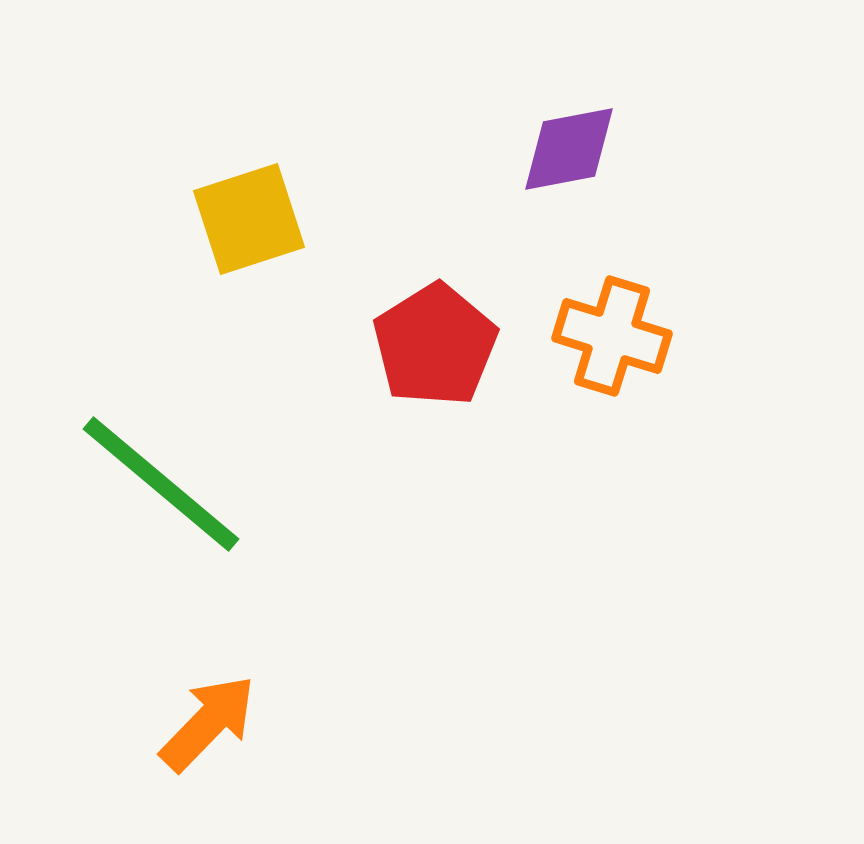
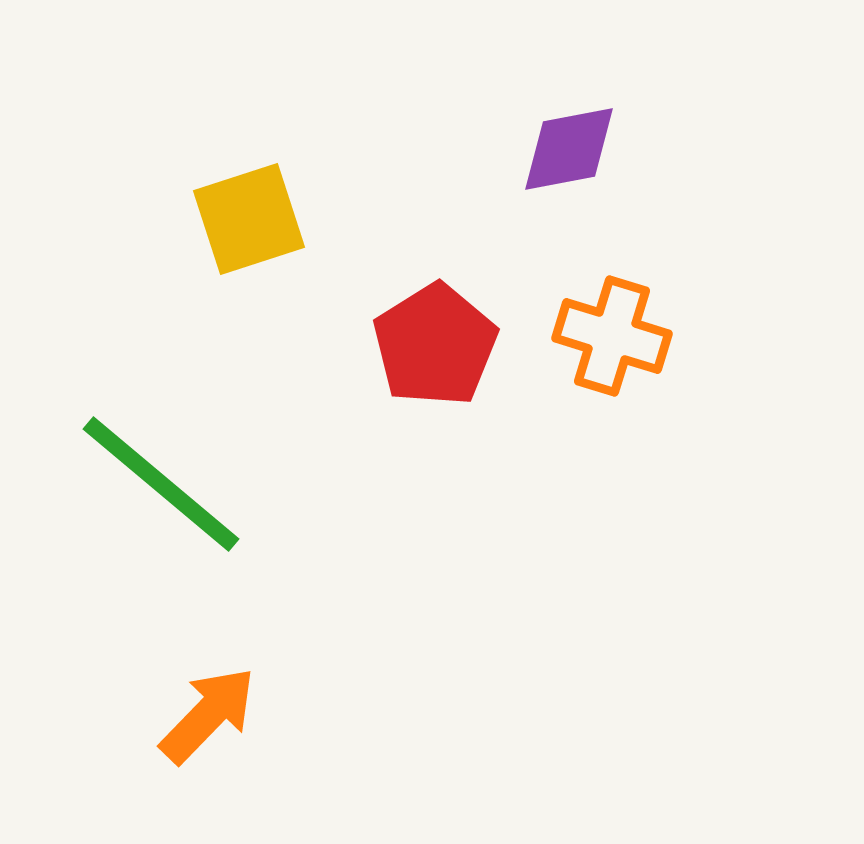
orange arrow: moved 8 px up
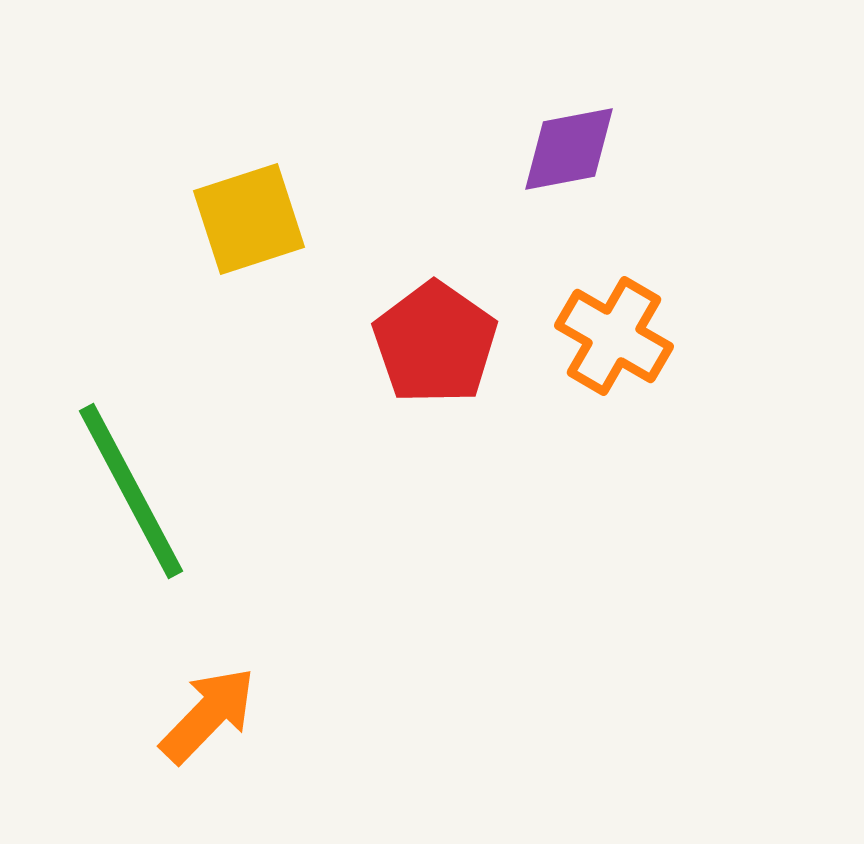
orange cross: moved 2 px right; rotated 13 degrees clockwise
red pentagon: moved 2 px up; rotated 5 degrees counterclockwise
green line: moved 30 px left, 7 px down; rotated 22 degrees clockwise
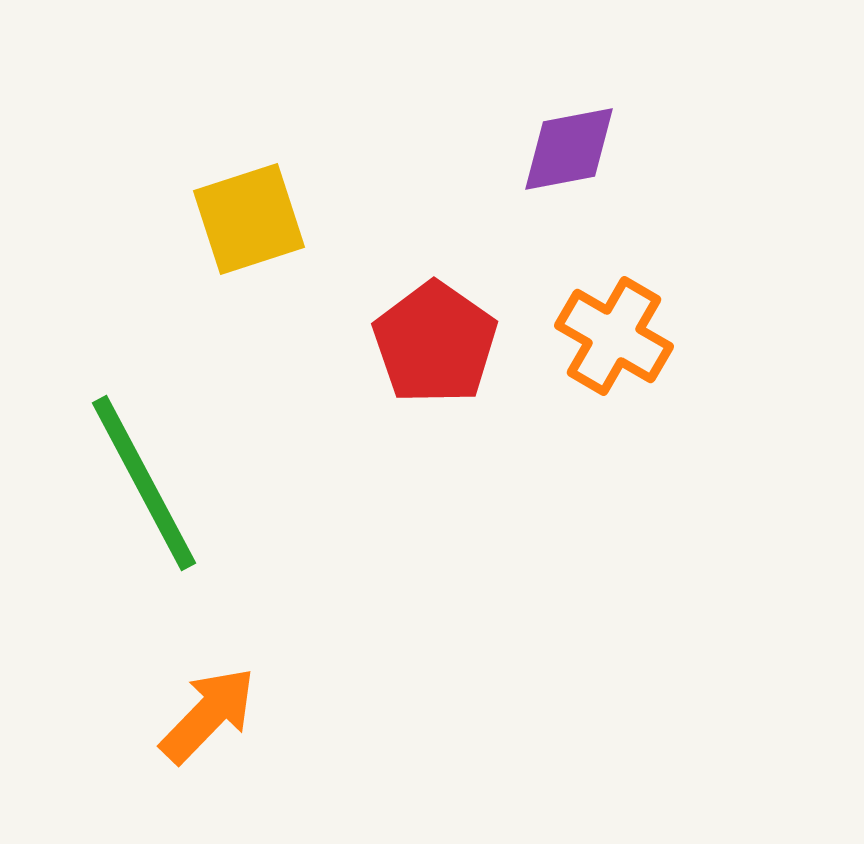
green line: moved 13 px right, 8 px up
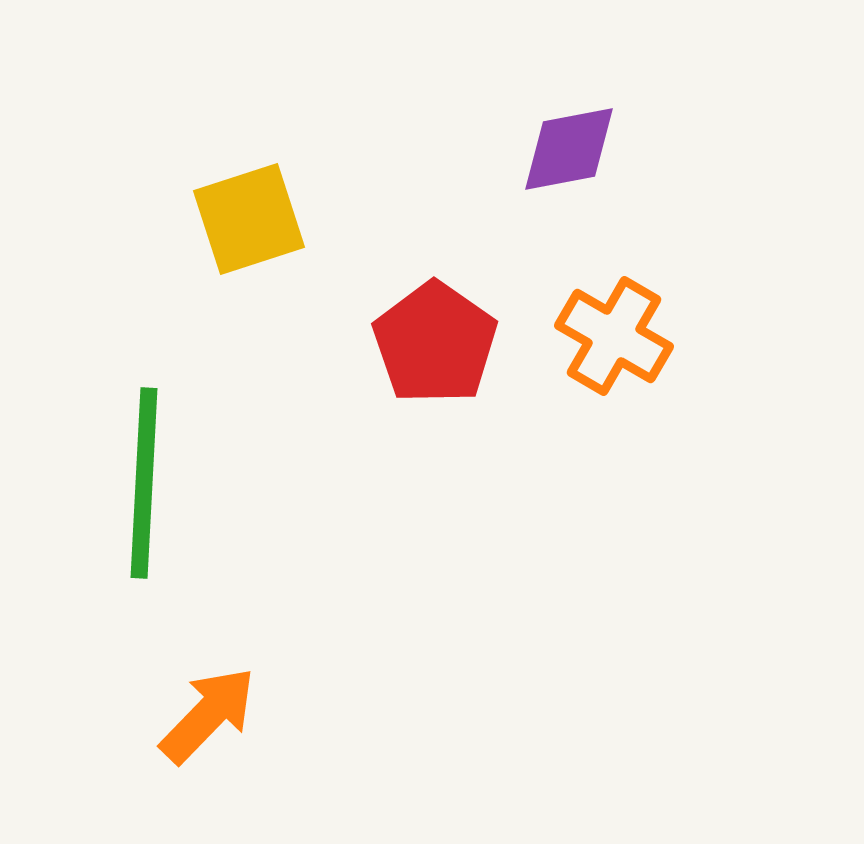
green line: rotated 31 degrees clockwise
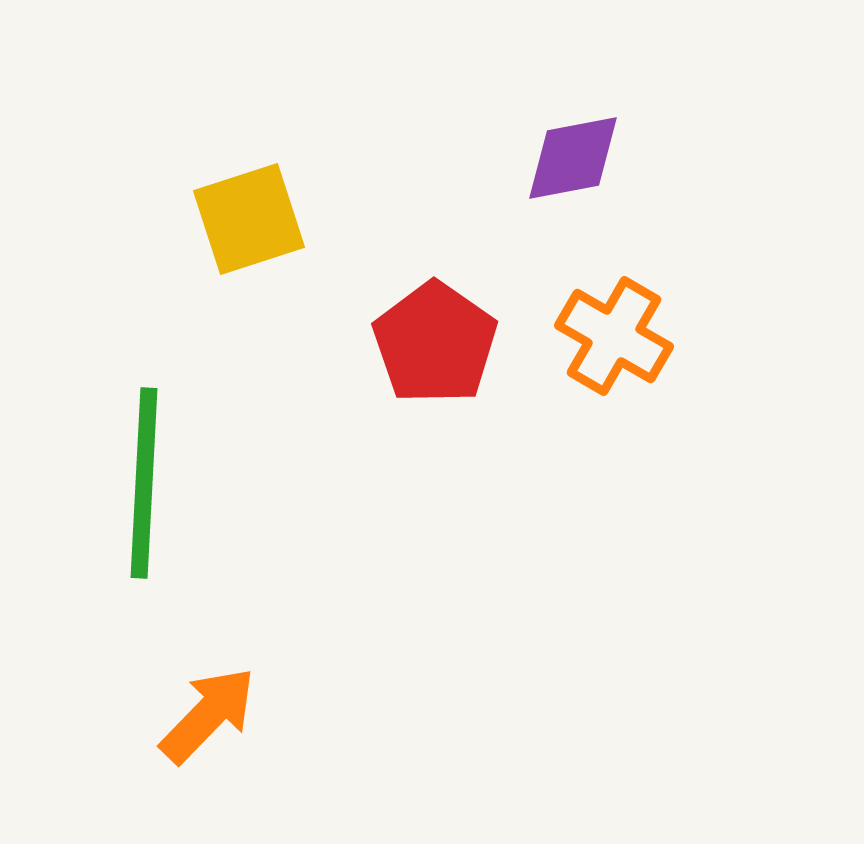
purple diamond: moved 4 px right, 9 px down
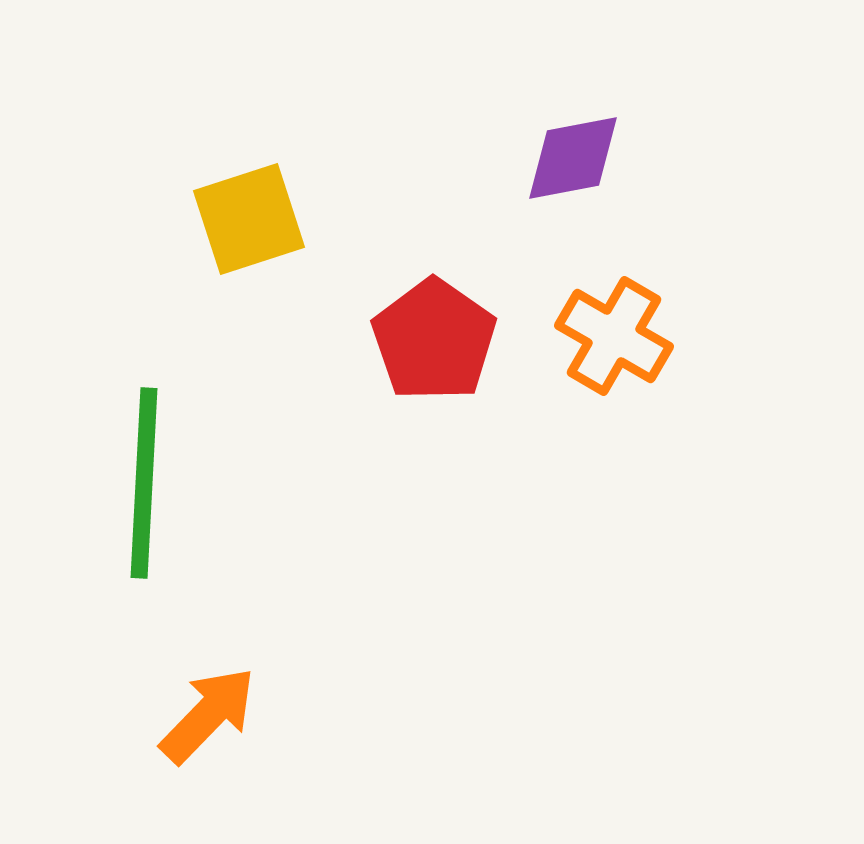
red pentagon: moved 1 px left, 3 px up
